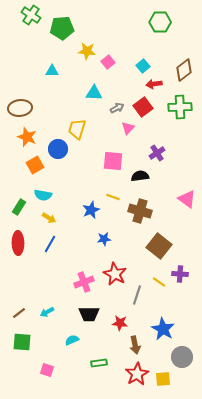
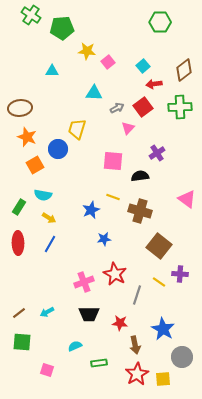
cyan semicircle at (72, 340): moved 3 px right, 6 px down
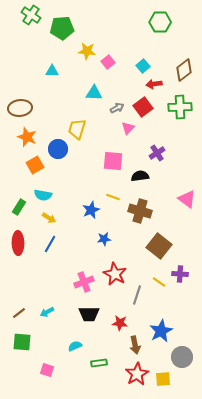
blue star at (163, 329): moved 2 px left, 2 px down; rotated 15 degrees clockwise
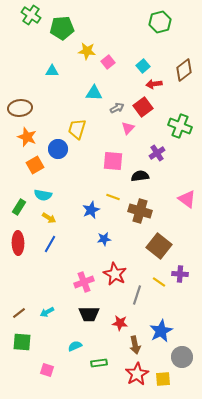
green hexagon at (160, 22): rotated 15 degrees counterclockwise
green cross at (180, 107): moved 19 px down; rotated 25 degrees clockwise
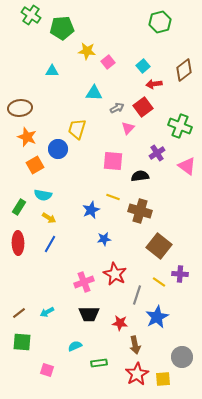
pink triangle at (187, 199): moved 33 px up
blue star at (161, 331): moved 4 px left, 14 px up
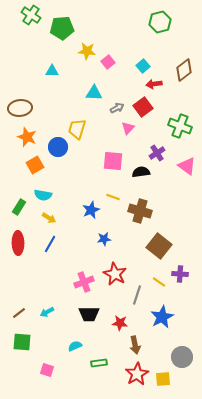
blue circle at (58, 149): moved 2 px up
black semicircle at (140, 176): moved 1 px right, 4 px up
blue star at (157, 317): moved 5 px right
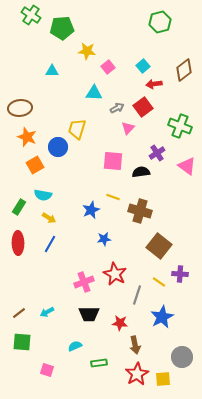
pink square at (108, 62): moved 5 px down
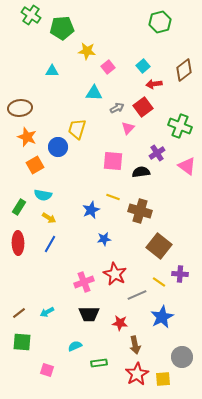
gray line at (137, 295): rotated 48 degrees clockwise
